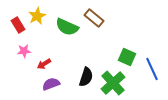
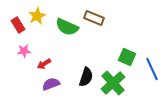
brown rectangle: rotated 18 degrees counterclockwise
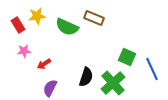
yellow star: rotated 18 degrees clockwise
purple semicircle: moved 1 px left, 4 px down; rotated 42 degrees counterclockwise
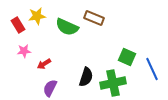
green cross: rotated 30 degrees clockwise
